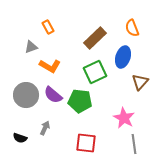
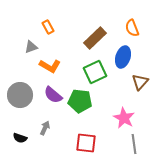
gray circle: moved 6 px left
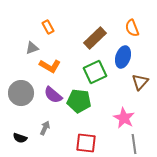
gray triangle: moved 1 px right, 1 px down
gray circle: moved 1 px right, 2 px up
green pentagon: moved 1 px left
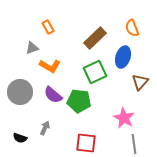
gray circle: moved 1 px left, 1 px up
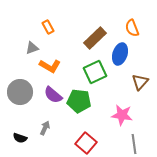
blue ellipse: moved 3 px left, 3 px up
pink star: moved 2 px left, 3 px up; rotated 20 degrees counterclockwise
red square: rotated 35 degrees clockwise
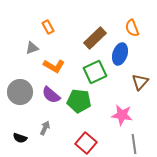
orange L-shape: moved 4 px right
purple semicircle: moved 2 px left
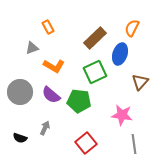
orange semicircle: rotated 48 degrees clockwise
red square: rotated 10 degrees clockwise
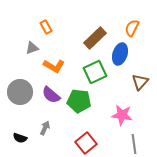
orange rectangle: moved 2 px left
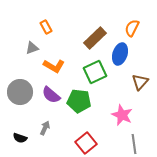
pink star: rotated 15 degrees clockwise
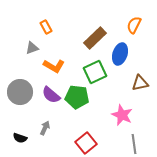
orange semicircle: moved 2 px right, 3 px up
brown triangle: moved 1 px down; rotated 36 degrees clockwise
green pentagon: moved 2 px left, 4 px up
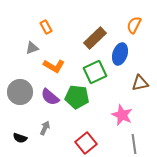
purple semicircle: moved 1 px left, 2 px down
